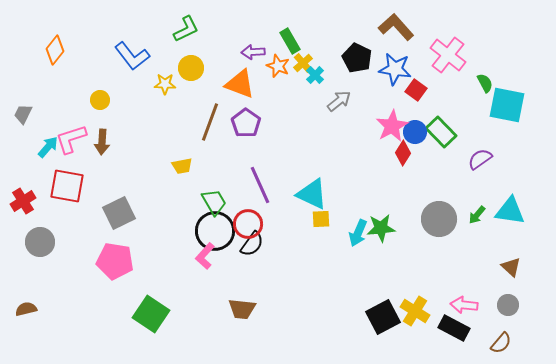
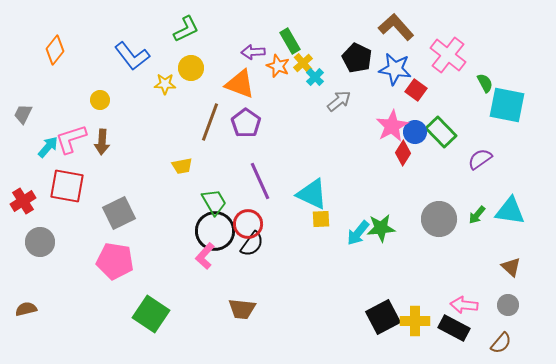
cyan cross at (315, 75): moved 2 px down
purple line at (260, 185): moved 4 px up
cyan arrow at (358, 233): rotated 16 degrees clockwise
yellow cross at (415, 311): moved 10 px down; rotated 32 degrees counterclockwise
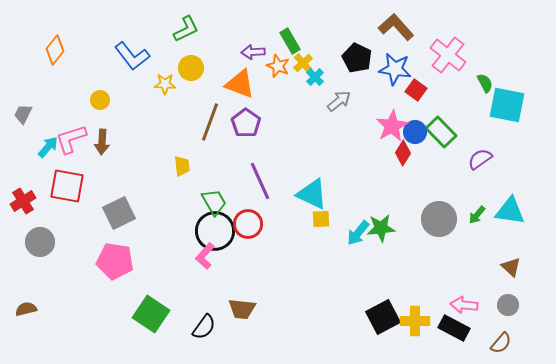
yellow trapezoid at (182, 166): rotated 85 degrees counterclockwise
black semicircle at (252, 244): moved 48 px left, 83 px down
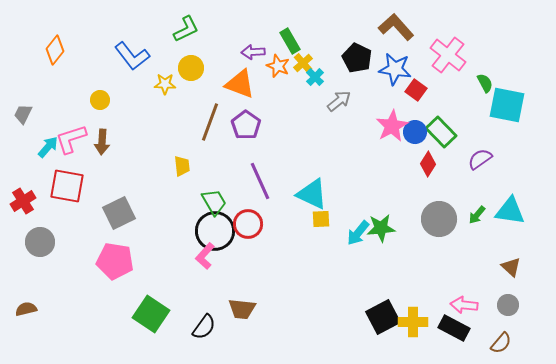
purple pentagon at (246, 123): moved 2 px down
red diamond at (403, 153): moved 25 px right, 11 px down
yellow cross at (415, 321): moved 2 px left, 1 px down
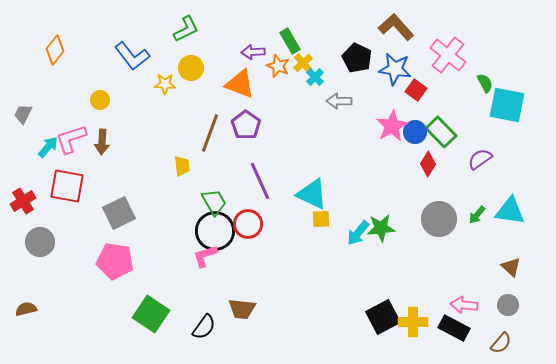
gray arrow at (339, 101): rotated 140 degrees counterclockwise
brown line at (210, 122): moved 11 px down
pink L-shape at (205, 256): rotated 32 degrees clockwise
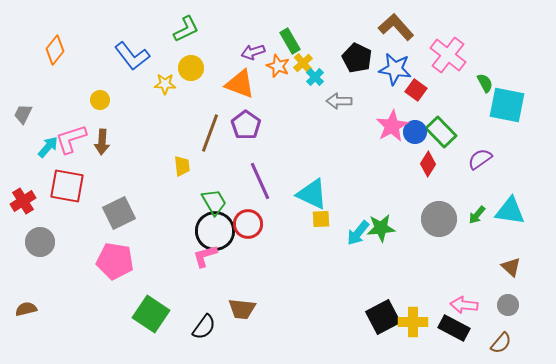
purple arrow at (253, 52): rotated 15 degrees counterclockwise
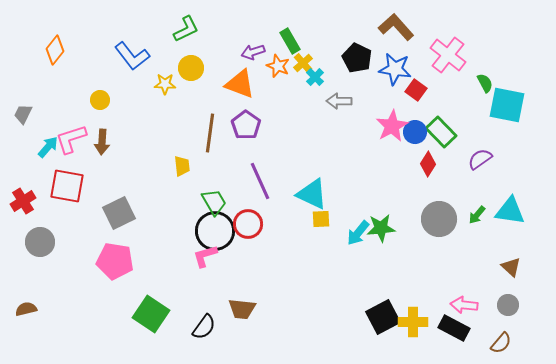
brown line at (210, 133): rotated 12 degrees counterclockwise
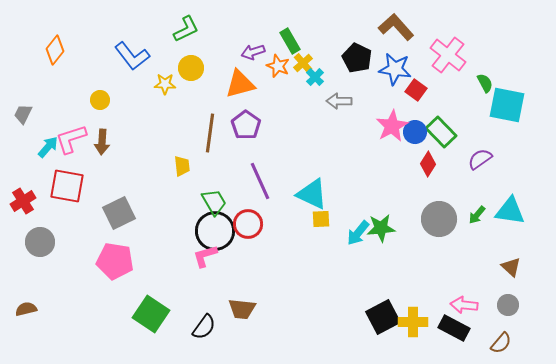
orange triangle at (240, 84): rotated 36 degrees counterclockwise
